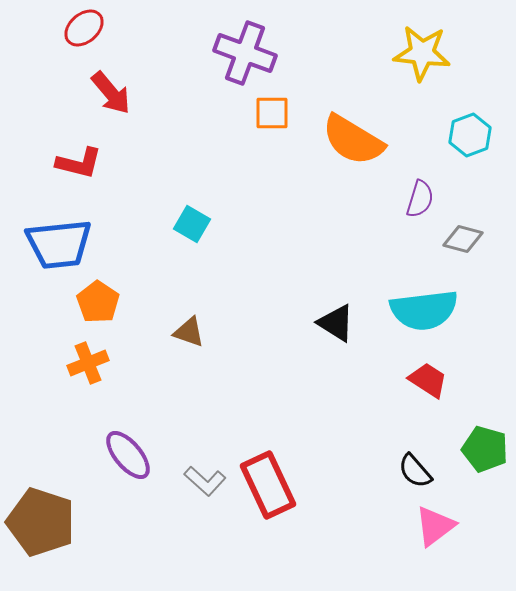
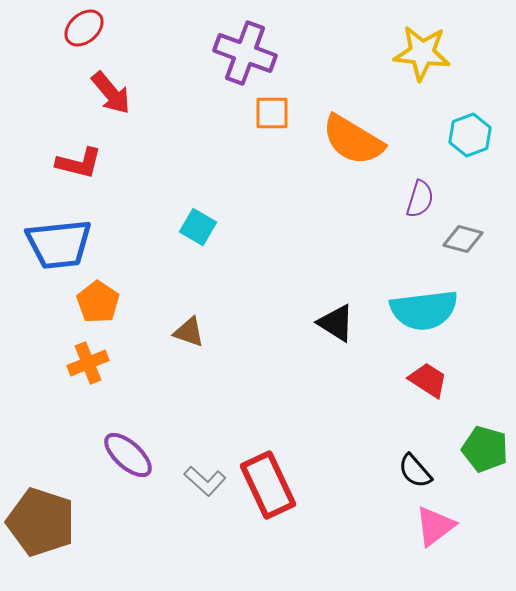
cyan square: moved 6 px right, 3 px down
purple ellipse: rotated 8 degrees counterclockwise
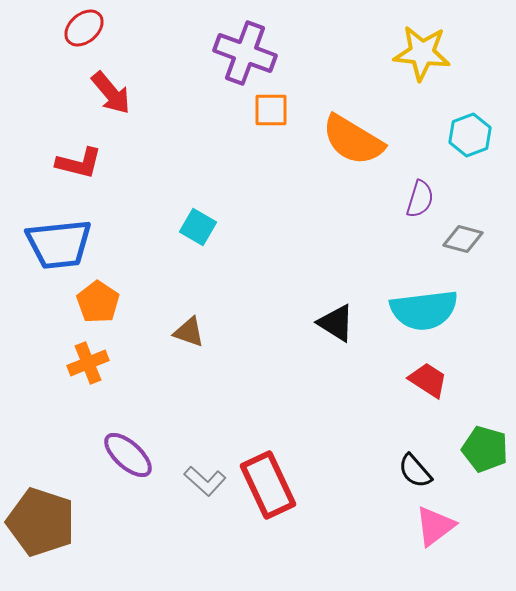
orange square: moved 1 px left, 3 px up
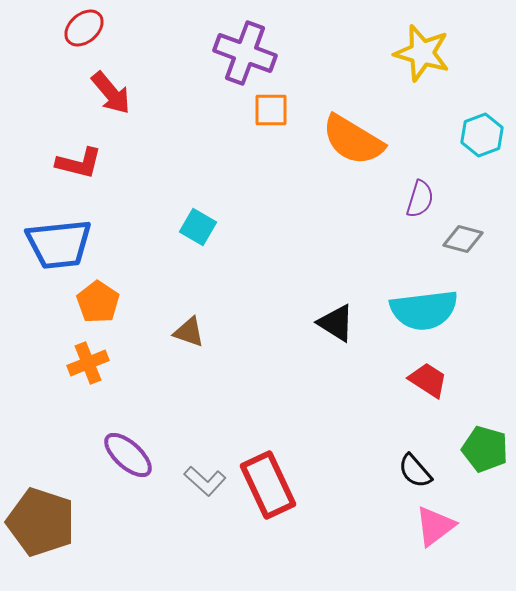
yellow star: rotated 10 degrees clockwise
cyan hexagon: moved 12 px right
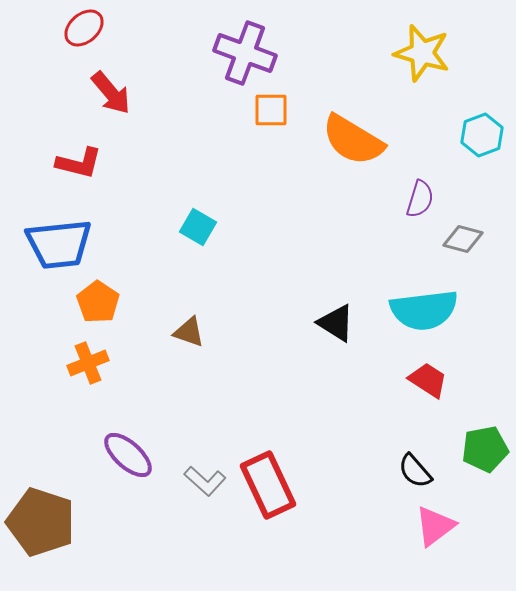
green pentagon: rotated 27 degrees counterclockwise
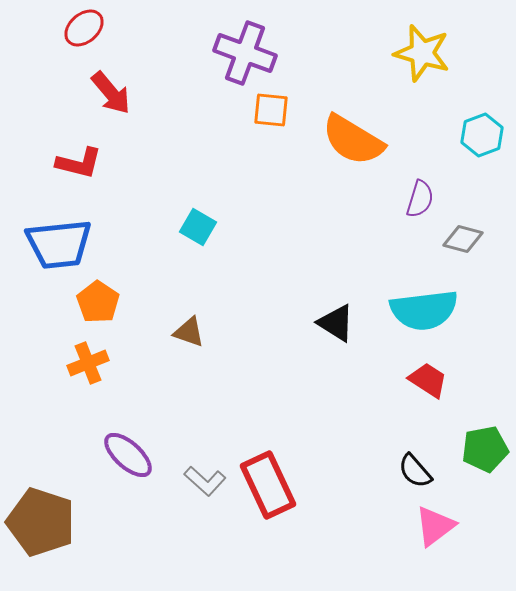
orange square: rotated 6 degrees clockwise
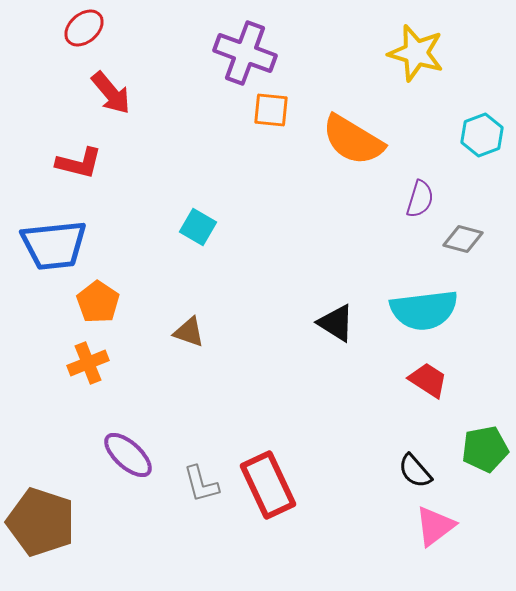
yellow star: moved 6 px left
blue trapezoid: moved 5 px left, 1 px down
gray L-shape: moved 4 px left, 3 px down; rotated 33 degrees clockwise
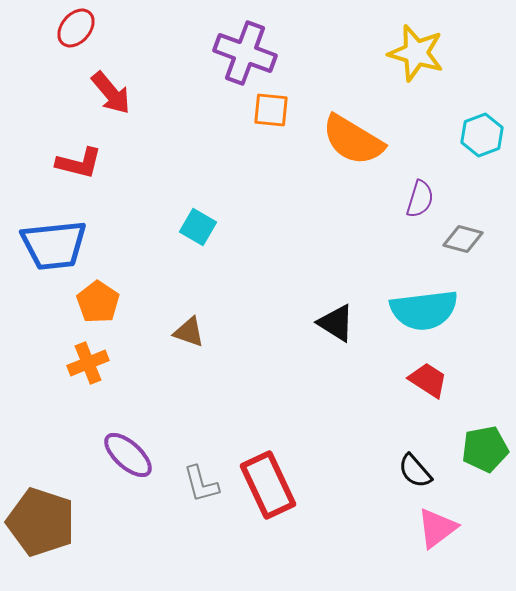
red ellipse: moved 8 px left; rotated 9 degrees counterclockwise
pink triangle: moved 2 px right, 2 px down
